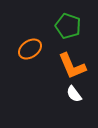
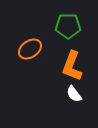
green pentagon: rotated 20 degrees counterclockwise
orange L-shape: rotated 44 degrees clockwise
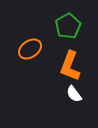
green pentagon: rotated 30 degrees counterclockwise
orange L-shape: moved 2 px left
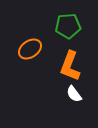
green pentagon: rotated 25 degrees clockwise
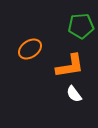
green pentagon: moved 13 px right
orange L-shape: rotated 120 degrees counterclockwise
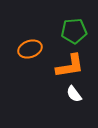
green pentagon: moved 7 px left, 5 px down
orange ellipse: rotated 15 degrees clockwise
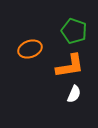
green pentagon: rotated 25 degrees clockwise
white semicircle: rotated 120 degrees counterclockwise
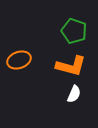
orange ellipse: moved 11 px left, 11 px down
orange L-shape: moved 1 px right; rotated 24 degrees clockwise
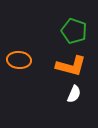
orange ellipse: rotated 25 degrees clockwise
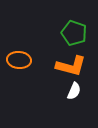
green pentagon: moved 2 px down
white semicircle: moved 3 px up
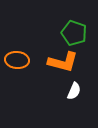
orange ellipse: moved 2 px left
orange L-shape: moved 8 px left, 4 px up
